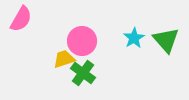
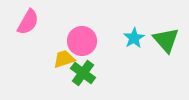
pink semicircle: moved 7 px right, 3 px down
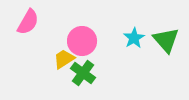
yellow trapezoid: rotated 15 degrees counterclockwise
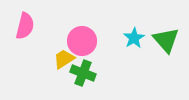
pink semicircle: moved 3 px left, 4 px down; rotated 16 degrees counterclockwise
green cross: rotated 15 degrees counterclockwise
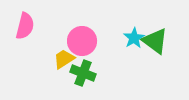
green triangle: moved 11 px left, 1 px down; rotated 12 degrees counterclockwise
